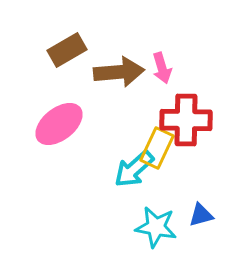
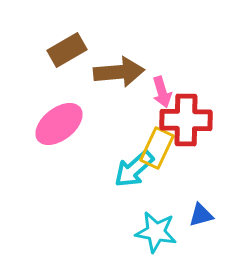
pink arrow: moved 24 px down
cyan star: moved 5 px down
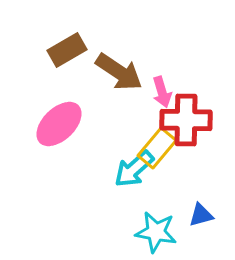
brown arrow: rotated 39 degrees clockwise
pink ellipse: rotated 6 degrees counterclockwise
yellow rectangle: rotated 15 degrees clockwise
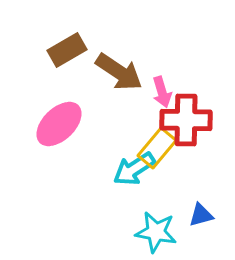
cyan arrow: rotated 9 degrees clockwise
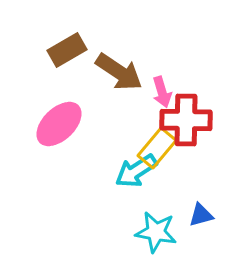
cyan arrow: moved 2 px right, 2 px down
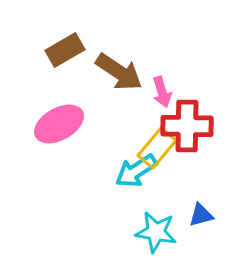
brown rectangle: moved 2 px left
red cross: moved 1 px right, 6 px down
pink ellipse: rotated 15 degrees clockwise
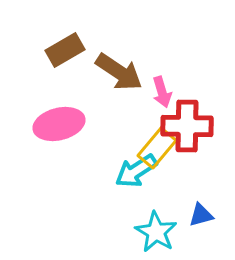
pink ellipse: rotated 15 degrees clockwise
cyan star: rotated 21 degrees clockwise
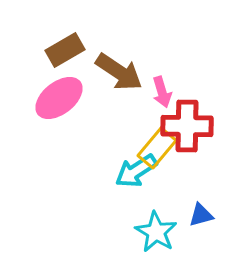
pink ellipse: moved 26 px up; rotated 24 degrees counterclockwise
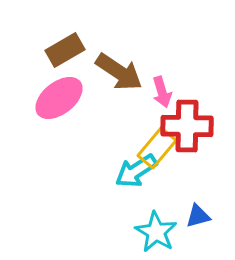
blue triangle: moved 3 px left, 1 px down
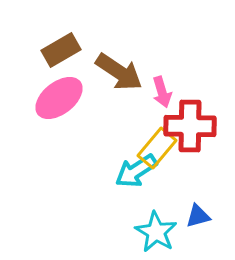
brown rectangle: moved 4 px left
red cross: moved 3 px right
